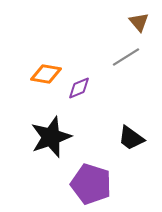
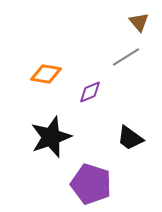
purple diamond: moved 11 px right, 4 px down
black trapezoid: moved 1 px left
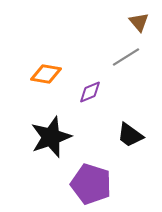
black trapezoid: moved 3 px up
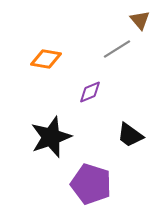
brown triangle: moved 1 px right, 2 px up
gray line: moved 9 px left, 8 px up
orange diamond: moved 15 px up
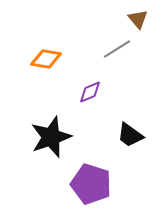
brown triangle: moved 2 px left, 1 px up
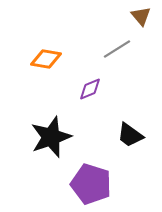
brown triangle: moved 3 px right, 3 px up
purple diamond: moved 3 px up
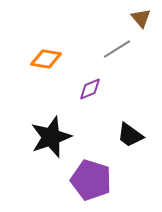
brown triangle: moved 2 px down
purple pentagon: moved 4 px up
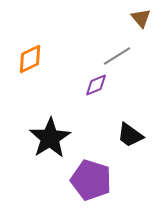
gray line: moved 7 px down
orange diamond: moved 16 px left; rotated 36 degrees counterclockwise
purple diamond: moved 6 px right, 4 px up
black star: moved 1 px left, 1 px down; rotated 12 degrees counterclockwise
